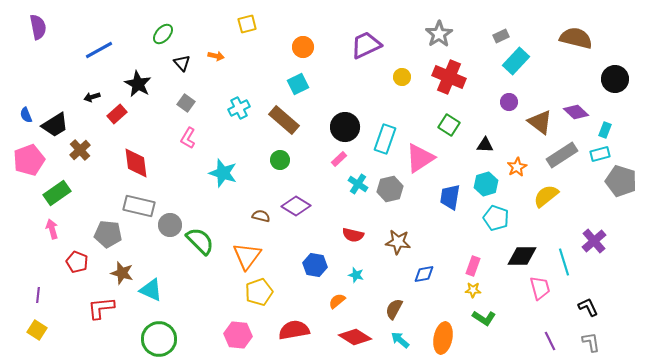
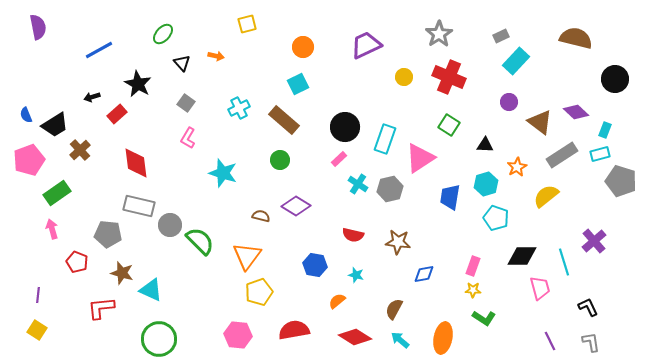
yellow circle at (402, 77): moved 2 px right
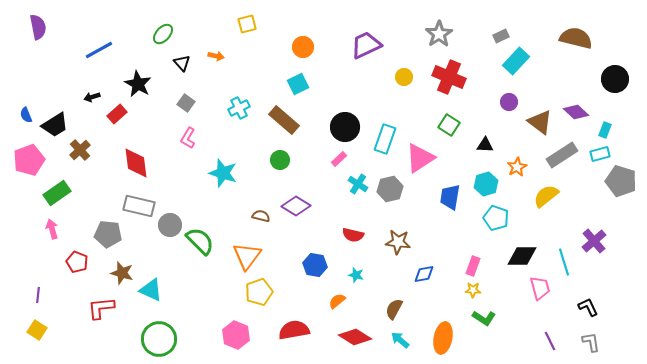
pink hexagon at (238, 335): moved 2 px left; rotated 16 degrees clockwise
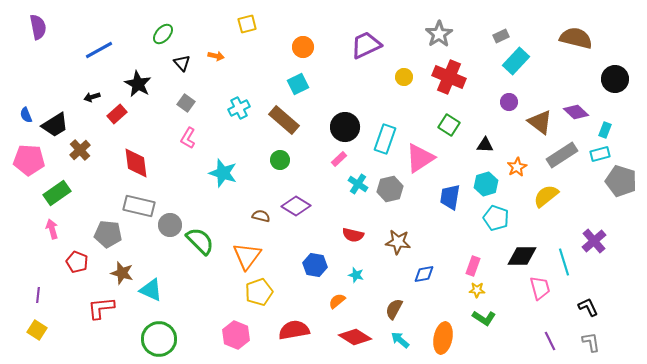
pink pentagon at (29, 160): rotated 24 degrees clockwise
yellow star at (473, 290): moved 4 px right
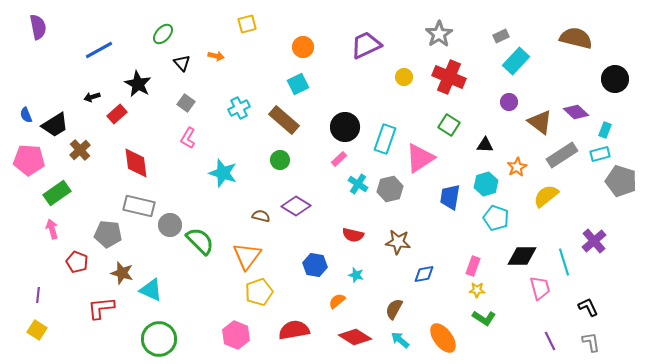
orange ellipse at (443, 338): rotated 48 degrees counterclockwise
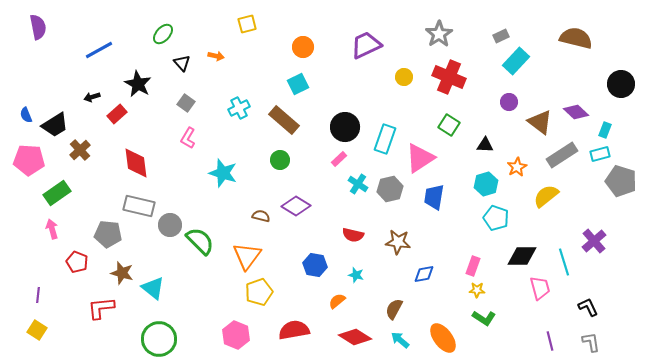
black circle at (615, 79): moved 6 px right, 5 px down
blue trapezoid at (450, 197): moved 16 px left
cyan triangle at (151, 290): moved 2 px right, 2 px up; rotated 15 degrees clockwise
purple line at (550, 341): rotated 12 degrees clockwise
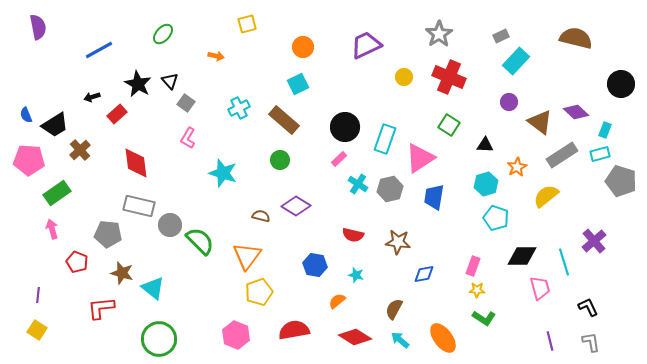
black triangle at (182, 63): moved 12 px left, 18 px down
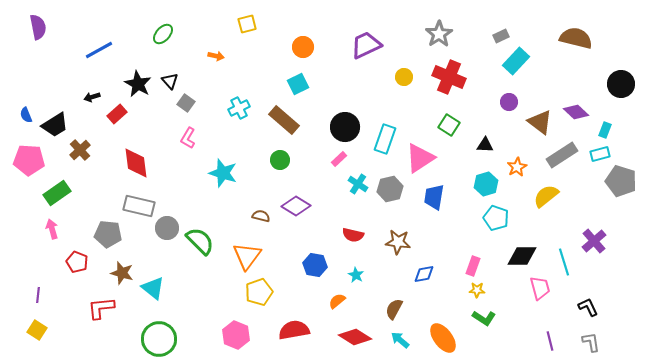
gray circle at (170, 225): moved 3 px left, 3 px down
cyan star at (356, 275): rotated 14 degrees clockwise
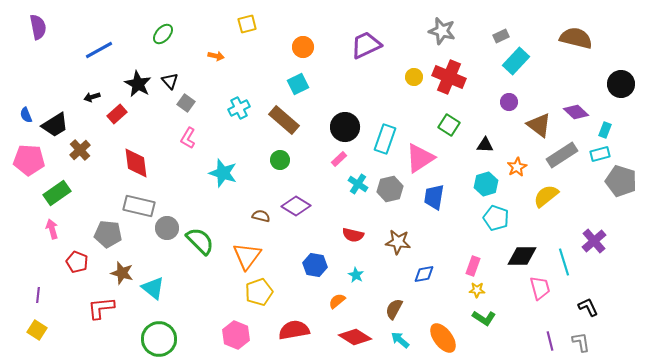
gray star at (439, 34): moved 3 px right, 3 px up; rotated 24 degrees counterclockwise
yellow circle at (404, 77): moved 10 px right
brown triangle at (540, 122): moved 1 px left, 3 px down
gray L-shape at (591, 342): moved 10 px left
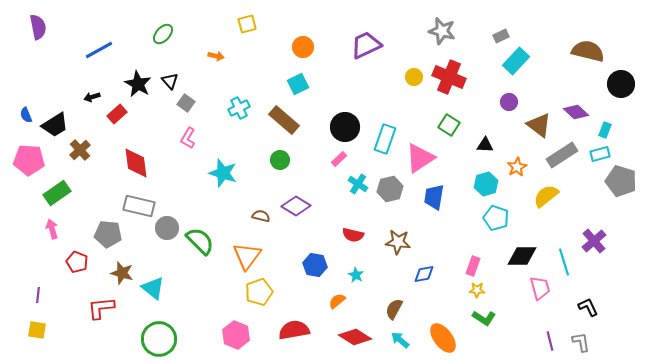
brown semicircle at (576, 38): moved 12 px right, 13 px down
yellow square at (37, 330): rotated 24 degrees counterclockwise
